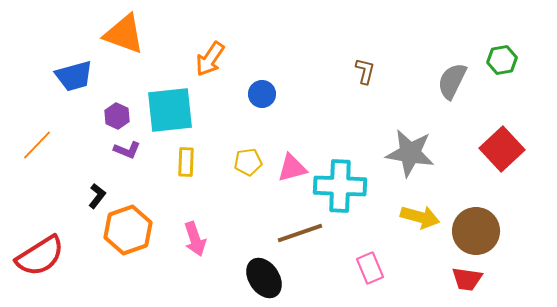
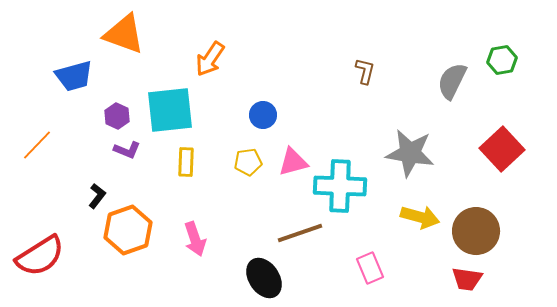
blue circle: moved 1 px right, 21 px down
pink triangle: moved 1 px right, 6 px up
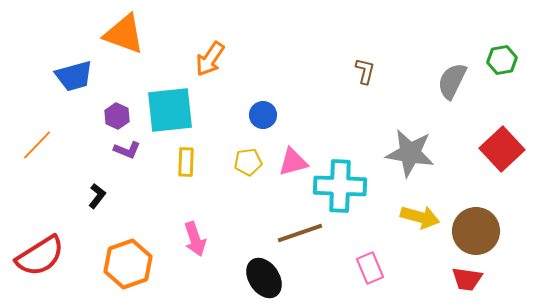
orange hexagon: moved 34 px down
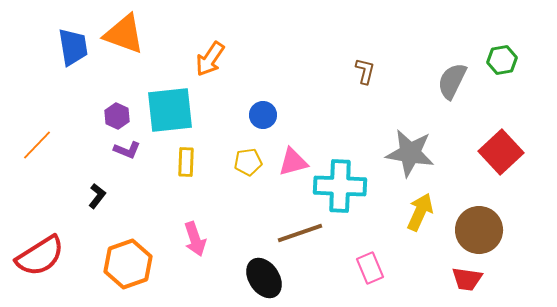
blue trapezoid: moved 1 px left, 29 px up; rotated 84 degrees counterclockwise
red square: moved 1 px left, 3 px down
yellow arrow: moved 5 px up; rotated 81 degrees counterclockwise
brown circle: moved 3 px right, 1 px up
